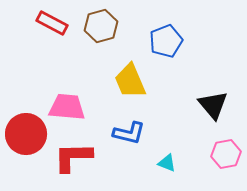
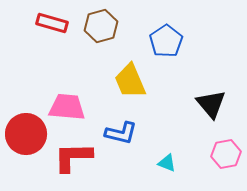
red rectangle: rotated 12 degrees counterclockwise
blue pentagon: rotated 12 degrees counterclockwise
black triangle: moved 2 px left, 1 px up
blue L-shape: moved 8 px left
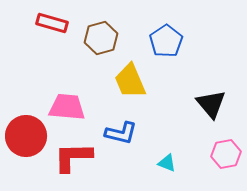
brown hexagon: moved 12 px down
red circle: moved 2 px down
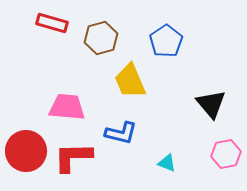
red circle: moved 15 px down
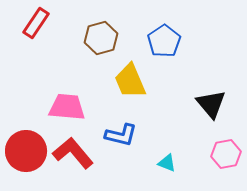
red rectangle: moved 16 px left; rotated 72 degrees counterclockwise
blue pentagon: moved 2 px left
blue L-shape: moved 2 px down
red L-shape: moved 4 px up; rotated 51 degrees clockwise
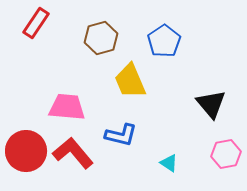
cyan triangle: moved 2 px right; rotated 12 degrees clockwise
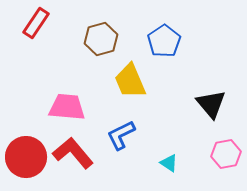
brown hexagon: moved 1 px down
blue L-shape: rotated 140 degrees clockwise
red circle: moved 6 px down
